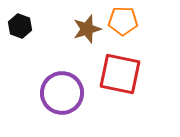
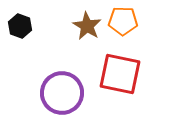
brown star: moved 3 px up; rotated 24 degrees counterclockwise
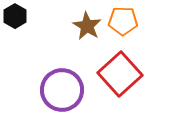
black hexagon: moved 5 px left, 10 px up; rotated 10 degrees clockwise
red square: rotated 36 degrees clockwise
purple circle: moved 3 px up
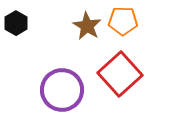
black hexagon: moved 1 px right, 7 px down
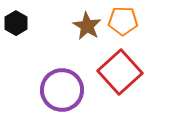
red square: moved 2 px up
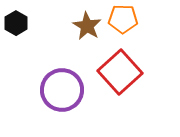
orange pentagon: moved 2 px up
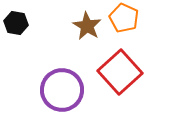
orange pentagon: moved 1 px right, 1 px up; rotated 24 degrees clockwise
black hexagon: rotated 20 degrees counterclockwise
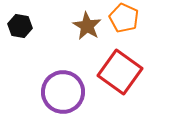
black hexagon: moved 4 px right, 3 px down
red square: rotated 12 degrees counterclockwise
purple circle: moved 1 px right, 2 px down
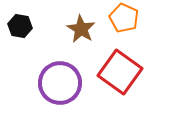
brown star: moved 6 px left, 3 px down
purple circle: moved 3 px left, 9 px up
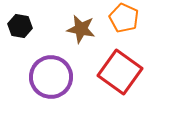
brown star: rotated 20 degrees counterclockwise
purple circle: moved 9 px left, 6 px up
